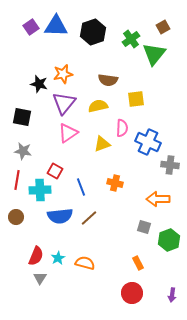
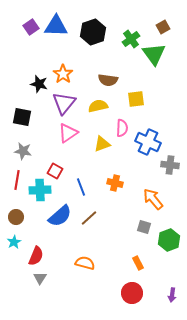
green triangle: rotated 15 degrees counterclockwise
orange star: rotated 24 degrees counterclockwise
orange arrow: moved 5 px left; rotated 50 degrees clockwise
blue semicircle: rotated 35 degrees counterclockwise
cyan star: moved 44 px left, 16 px up
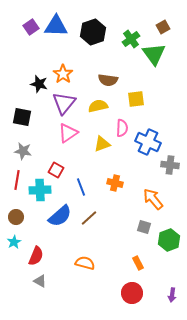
red square: moved 1 px right, 1 px up
gray triangle: moved 3 px down; rotated 32 degrees counterclockwise
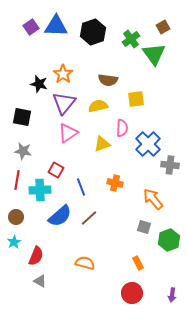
blue cross: moved 2 px down; rotated 20 degrees clockwise
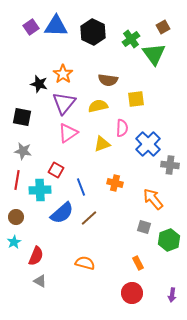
black hexagon: rotated 15 degrees counterclockwise
blue semicircle: moved 2 px right, 3 px up
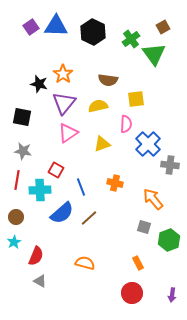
pink semicircle: moved 4 px right, 4 px up
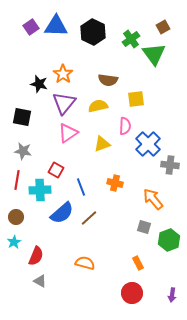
pink semicircle: moved 1 px left, 2 px down
